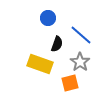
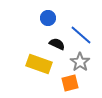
black semicircle: rotated 84 degrees counterclockwise
yellow rectangle: moved 1 px left
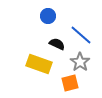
blue circle: moved 2 px up
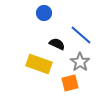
blue circle: moved 4 px left, 3 px up
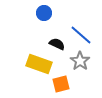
gray star: moved 1 px up
orange square: moved 9 px left, 1 px down
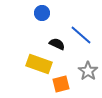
blue circle: moved 2 px left
gray star: moved 8 px right, 10 px down
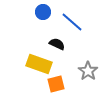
blue circle: moved 1 px right, 1 px up
blue line: moved 9 px left, 13 px up
orange square: moved 5 px left
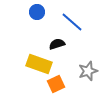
blue circle: moved 6 px left
black semicircle: rotated 42 degrees counterclockwise
gray star: rotated 18 degrees clockwise
orange square: rotated 12 degrees counterclockwise
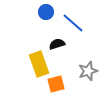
blue circle: moved 9 px right
blue line: moved 1 px right, 1 px down
yellow rectangle: rotated 50 degrees clockwise
orange square: rotated 12 degrees clockwise
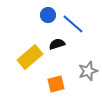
blue circle: moved 2 px right, 3 px down
blue line: moved 1 px down
yellow rectangle: moved 9 px left, 7 px up; rotated 70 degrees clockwise
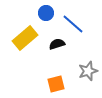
blue circle: moved 2 px left, 2 px up
yellow rectangle: moved 5 px left, 19 px up
